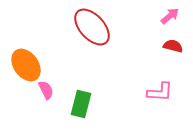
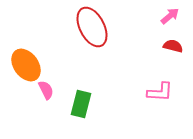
red ellipse: rotated 15 degrees clockwise
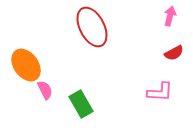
pink arrow: rotated 36 degrees counterclockwise
red semicircle: moved 1 px right, 7 px down; rotated 138 degrees clockwise
pink semicircle: moved 1 px left
green rectangle: rotated 44 degrees counterclockwise
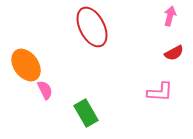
green rectangle: moved 5 px right, 9 px down
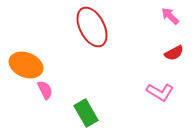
pink arrow: rotated 60 degrees counterclockwise
orange ellipse: rotated 32 degrees counterclockwise
pink L-shape: rotated 28 degrees clockwise
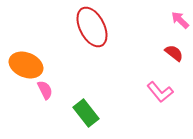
pink arrow: moved 10 px right, 4 px down
red semicircle: rotated 114 degrees counterclockwise
pink L-shape: rotated 20 degrees clockwise
green rectangle: rotated 8 degrees counterclockwise
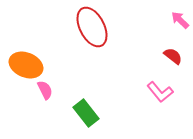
red semicircle: moved 1 px left, 3 px down
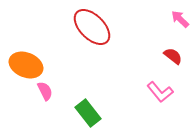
pink arrow: moved 1 px up
red ellipse: rotated 18 degrees counterclockwise
pink semicircle: moved 1 px down
green rectangle: moved 2 px right
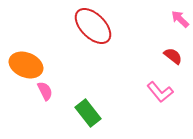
red ellipse: moved 1 px right, 1 px up
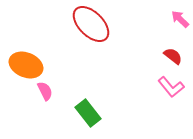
red ellipse: moved 2 px left, 2 px up
pink L-shape: moved 11 px right, 5 px up
